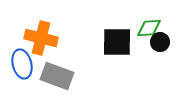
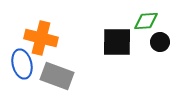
green diamond: moved 3 px left, 7 px up
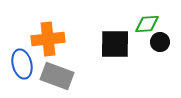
green diamond: moved 1 px right, 3 px down
orange cross: moved 7 px right, 1 px down; rotated 20 degrees counterclockwise
black square: moved 2 px left, 2 px down
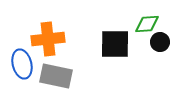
gray rectangle: moved 1 px left; rotated 8 degrees counterclockwise
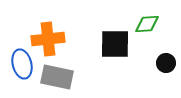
black circle: moved 6 px right, 21 px down
gray rectangle: moved 1 px right, 1 px down
